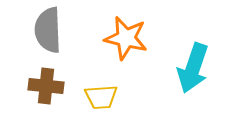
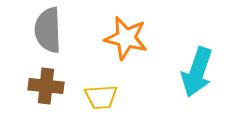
cyan arrow: moved 4 px right, 4 px down
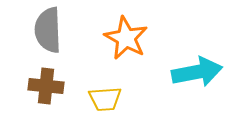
orange star: rotated 15 degrees clockwise
cyan arrow: rotated 120 degrees counterclockwise
yellow trapezoid: moved 4 px right, 2 px down
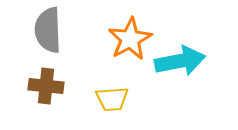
orange star: moved 4 px right, 1 px down; rotated 15 degrees clockwise
cyan arrow: moved 17 px left, 11 px up
yellow trapezoid: moved 7 px right
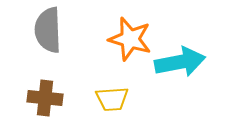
orange star: rotated 27 degrees counterclockwise
cyan arrow: moved 1 px down
brown cross: moved 1 px left, 12 px down
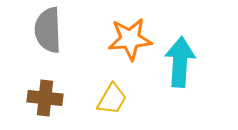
orange star: rotated 21 degrees counterclockwise
cyan arrow: rotated 75 degrees counterclockwise
yellow trapezoid: rotated 56 degrees counterclockwise
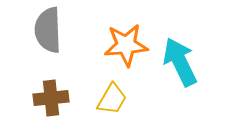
orange star: moved 4 px left, 6 px down
cyan arrow: rotated 30 degrees counterclockwise
brown cross: moved 6 px right; rotated 12 degrees counterclockwise
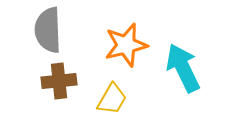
orange star: rotated 9 degrees counterclockwise
cyan arrow: moved 3 px right, 6 px down
brown cross: moved 8 px right, 17 px up
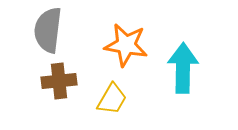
gray semicircle: rotated 9 degrees clockwise
orange star: rotated 24 degrees clockwise
cyan arrow: rotated 27 degrees clockwise
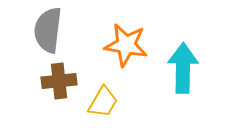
yellow trapezoid: moved 9 px left, 3 px down
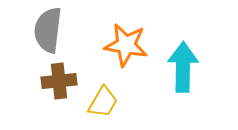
cyan arrow: moved 1 px up
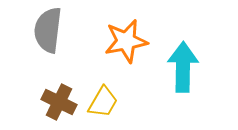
orange star: moved 4 px up; rotated 21 degrees counterclockwise
brown cross: moved 21 px down; rotated 32 degrees clockwise
